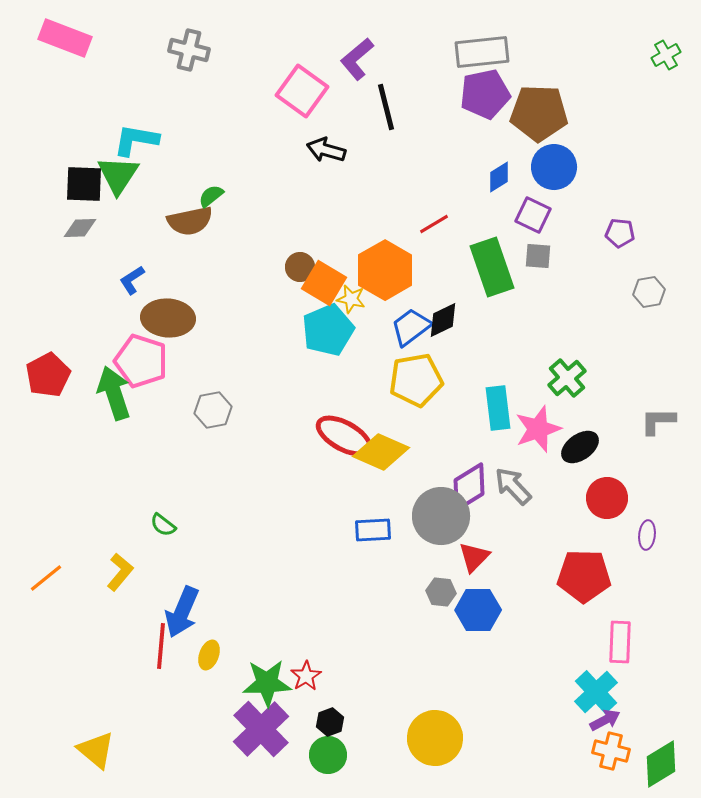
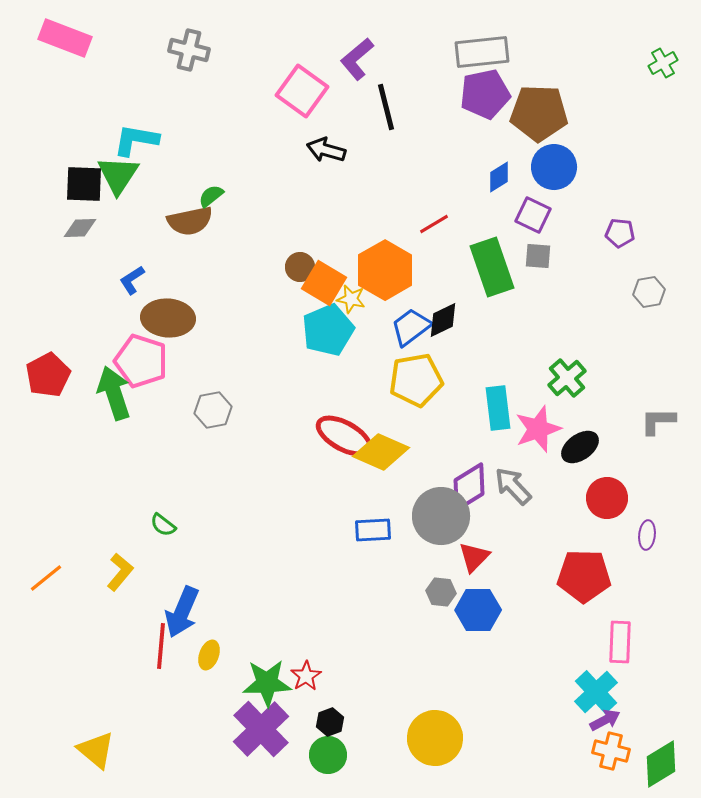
green cross at (666, 55): moved 3 px left, 8 px down
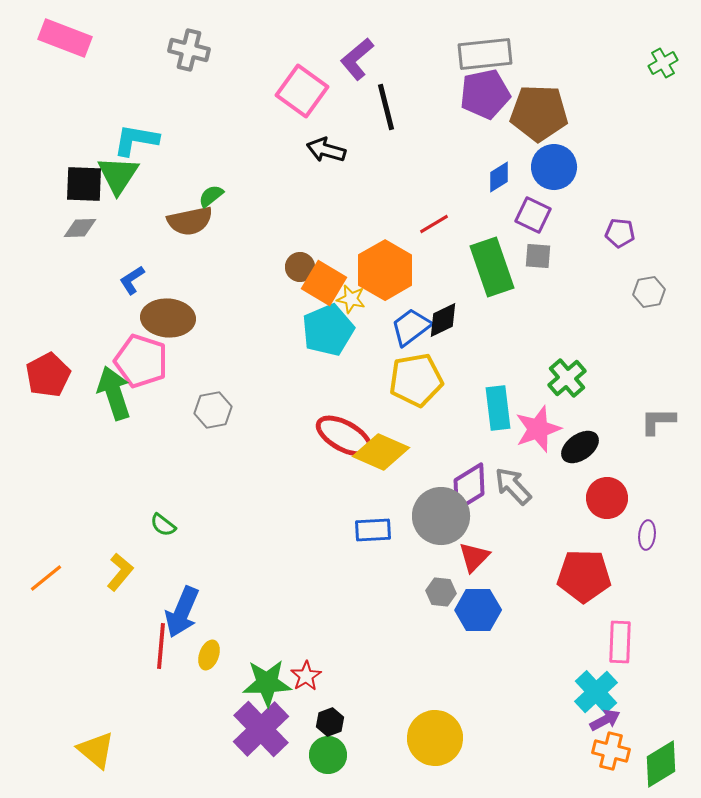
gray rectangle at (482, 52): moved 3 px right, 2 px down
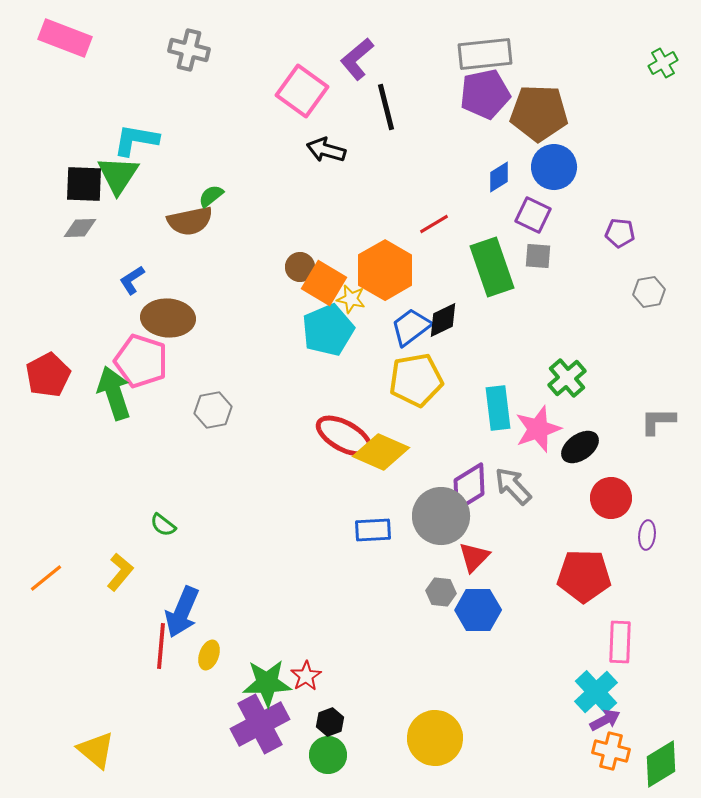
red circle at (607, 498): moved 4 px right
purple cross at (261, 729): moved 1 px left, 5 px up; rotated 16 degrees clockwise
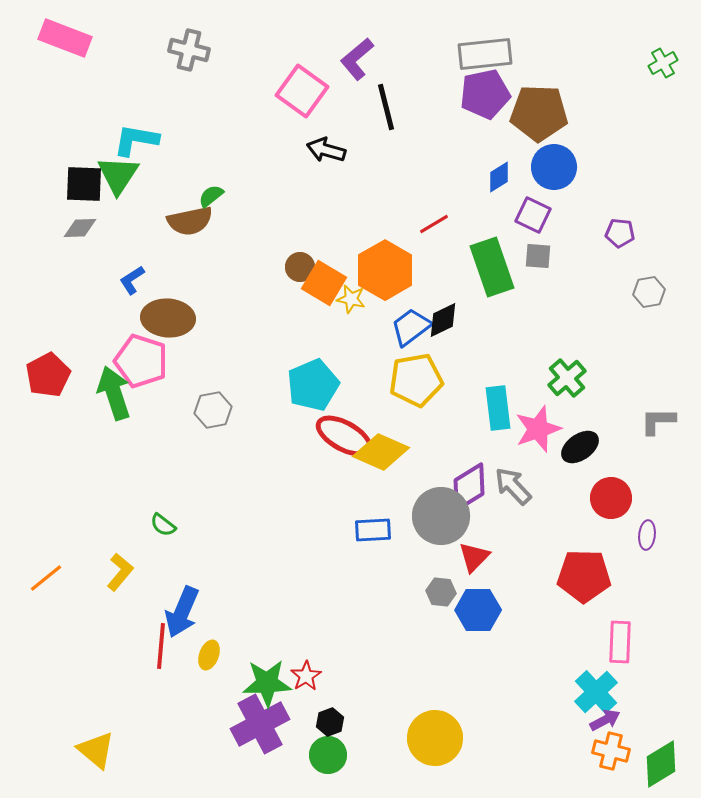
cyan pentagon at (328, 330): moved 15 px left, 55 px down
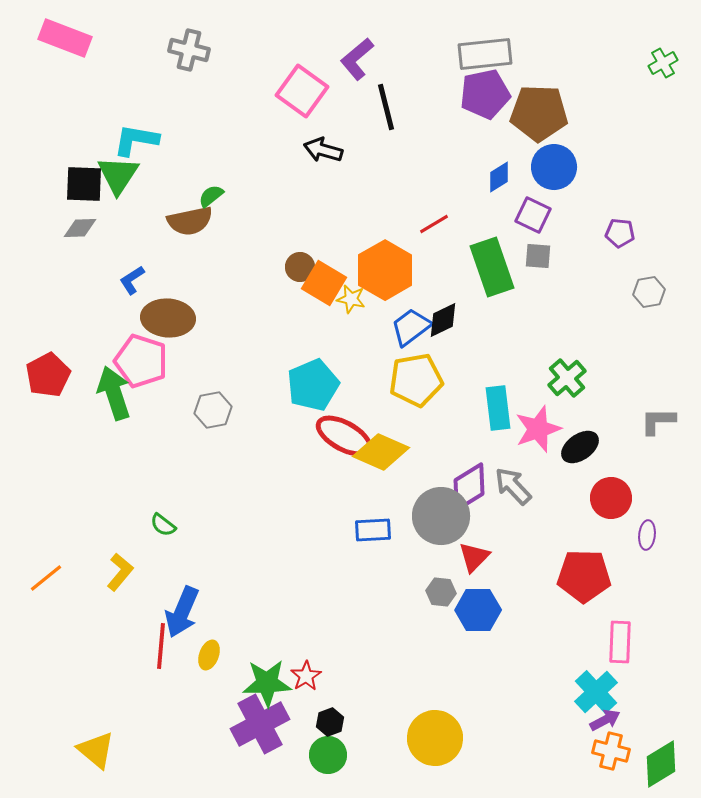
black arrow at (326, 150): moved 3 px left
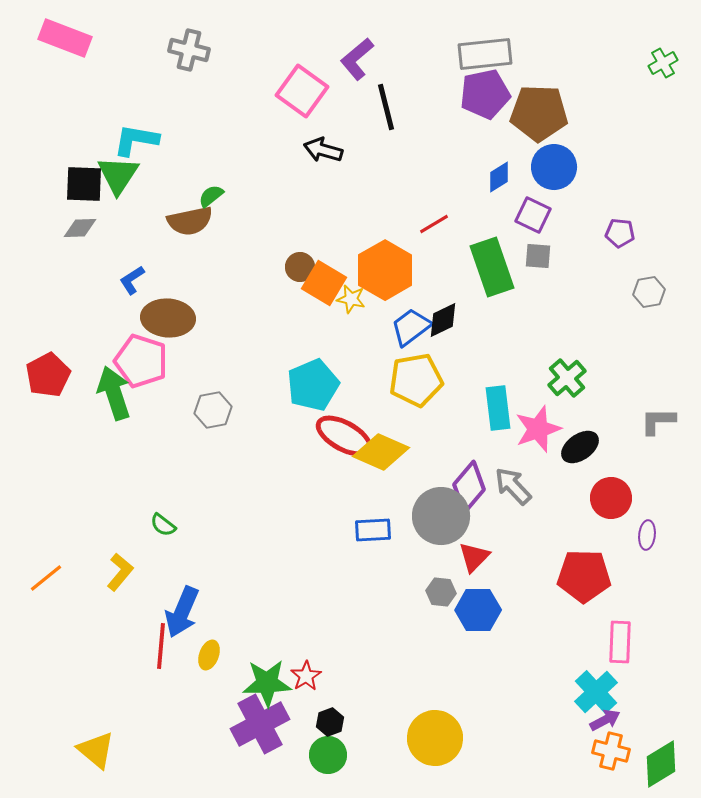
purple diamond at (469, 487): rotated 18 degrees counterclockwise
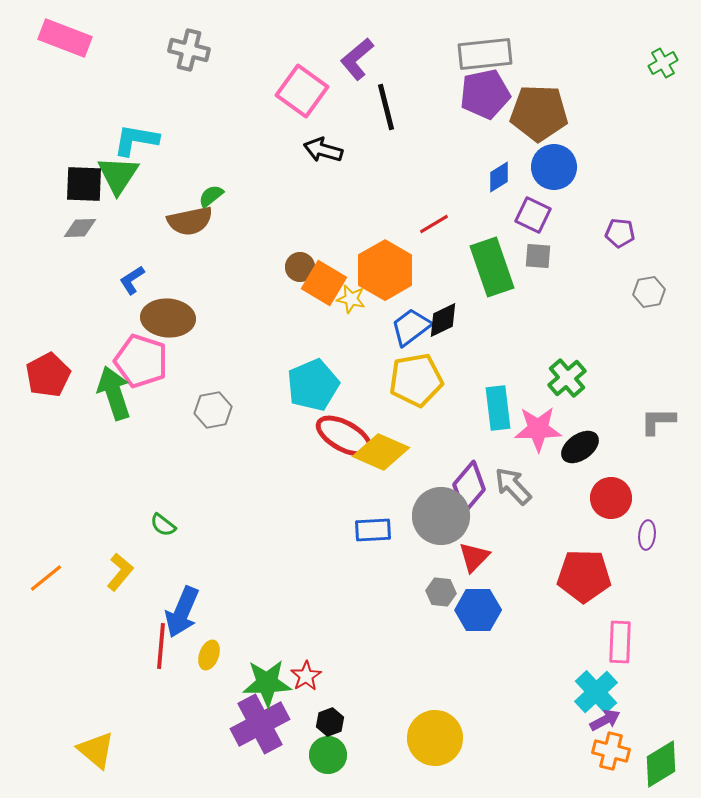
pink star at (538, 429): rotated 18 degrees clockwise
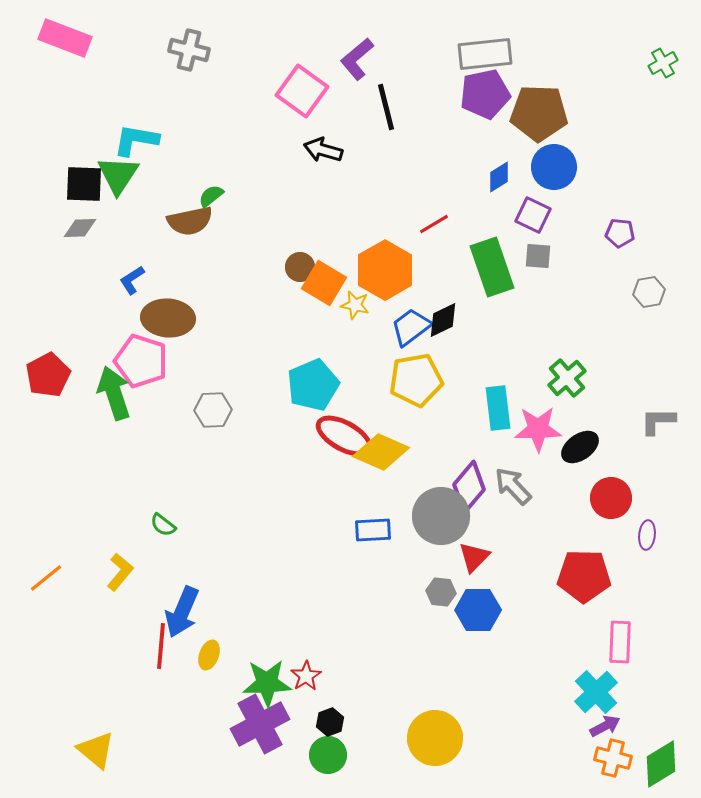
yellow star at (351, 299): moved 4 px right, 6 px down
gray hexagon at (213, 410): rotated 9 degrees clockwise
purple arrow at (605, 720): moved 6 px down
orange cross at (611, 751): moved 2 px right, 7 px down
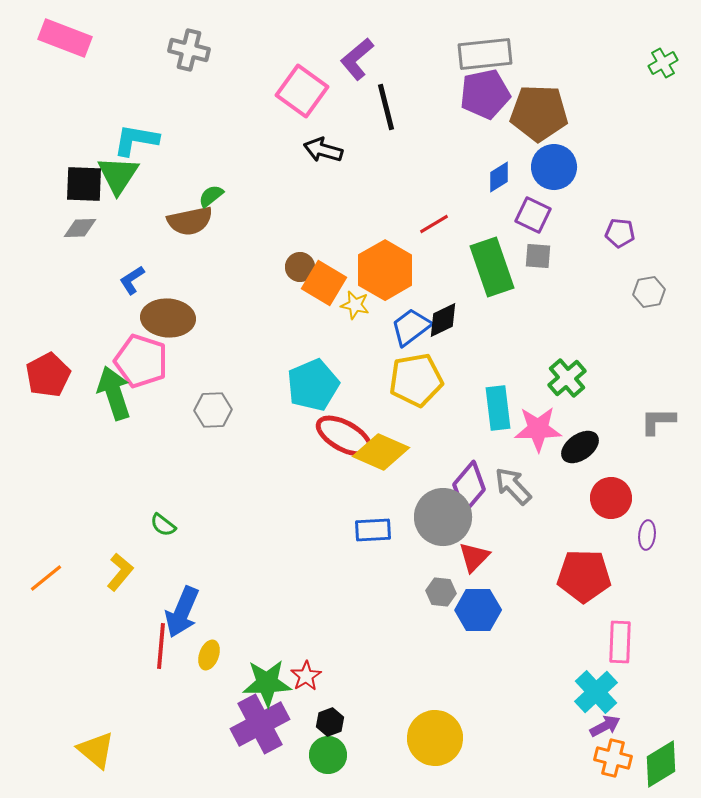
gray circle at (441, 516): moved 2 px right, 1 px down
